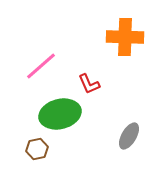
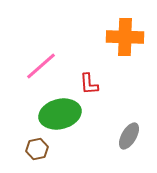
red L-shape: rotated 20 degrees clockwise
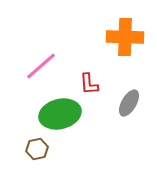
gray ellipse: moved 33 px up
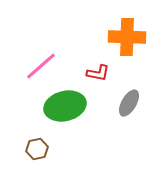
orange cross: moved 2 px right
red L-shape: moved 9 px right, 11 px up; rotated 75 degrees counterclockwise
green ellipse: moved 5 px right, 8 px up
